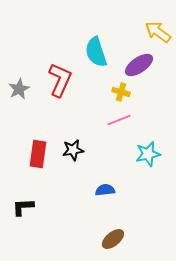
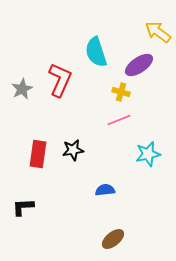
gray star: moved 3 px right
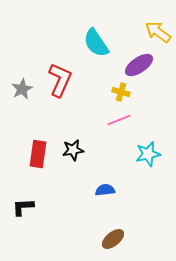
cyan semicircle: moved 9 px up; rotated 16 degrees counterclockwise
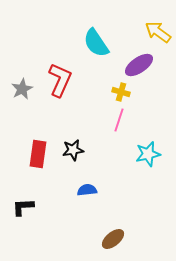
pink line: rotated 50 degrees counterclockwise
blue semicircle: moved 18 px left
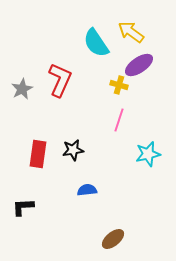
yellow arrow: moved 27 px left
yellow cross: moved 2 px left, 7 px up
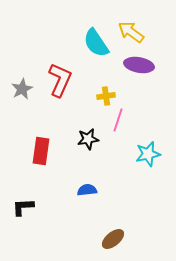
purple ellipse: rotated 44 degrees clockwise
yellow cross: moved 13 px left, 11 px down; rotated 24 degrees counterclockwise
pink line: moved 1 px left
black star: moved 15 px right, 11 px up
red rectangle: moved 3 px right, 3 px up
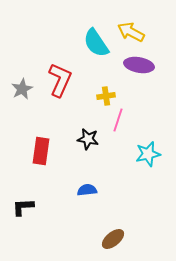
yellow arrow: rotated 8 degrees counterclockwise
black star: rotated 20 degrees clockwise
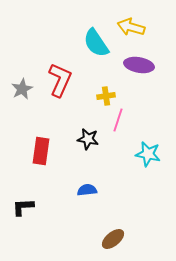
yellow arrow: moved 5 px up; rotated 12 degrees counterclockwise
cyan star: rotated 25 degrees clockwise
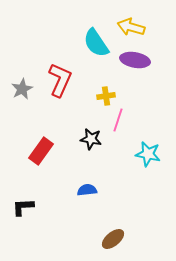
purple ellipse: moved 4 px left, 5 px up
black star: moved 3 px right
red rectangle: rotated 28 degrees clockwise
